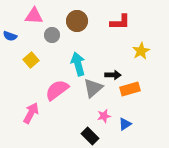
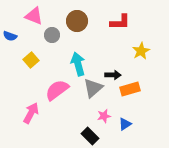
pink triangle: rotated 18 degrees clockwise
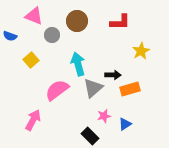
pink arrow: moved 2 px right, 7 px down
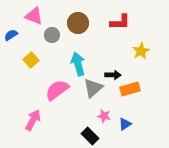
brown circle: moved 1 px right, 2 px down
blue semicircle: moved 1 px right, 1 px up; rotated 128 degrees clockwise
pink star: rotated 24 degrees clockwise
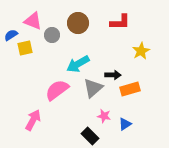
pink triangle: moved 1 px left, 5 px down
yellow square: moved 6 px left, 12 px up; rotated 28 degrees clockwise
cyan arrow: rotated 105 degrees counterclockwise
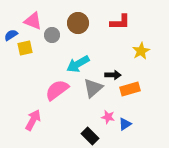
pink star: moved 4 px right, 1 px down
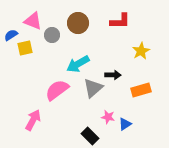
red L-shape: moved 1 px up
orange rectangle: moved 11 px right, 1 px down
